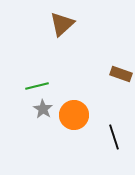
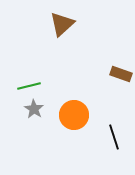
green line: moved 8 px left
gray star: moved 9 px left
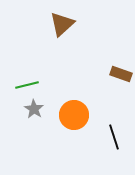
green line: moved 2 px left, 1 px up
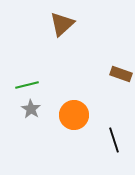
gray star: moved 3 px left
black line: moved 3 px down
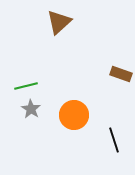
brown triangle: moved 3 px left, 2 px up
green line: moved 1 px left, 1 px down
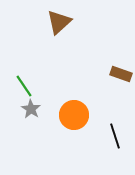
green line: moved 2 px left; rotated 70 degrees clockwise
black line: moved 1 px right, 4 px up
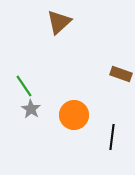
black line: moved 3 px left, 1 px down; rotated 25 degrees clockwise
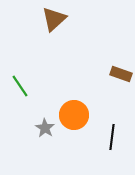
brown triangle: moved 5 px left, 3 px up
green line: moved 4 px left
gray star: moved 14 px right, 19 px down
